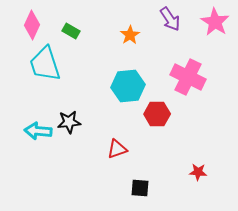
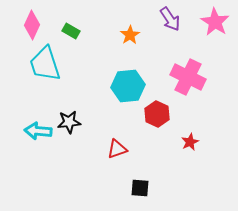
red hexagon: rotated 25 degrees clockwise
red star: moved 8 px left, 30 px up; rotated 30 degrees counterclockwise
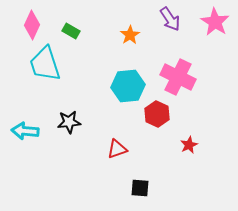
pink cross: moved 10 px left
cyan arrow: moved 13 px left
red star: moved 1 px left, 3 px down
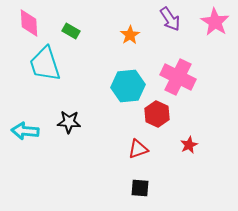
pink diamond: moved 3 px left, 2 px up; rotated 28 degrees counterclockwise
black star: rotated 10 degrees clockwise
red triangle: moved 21 px right
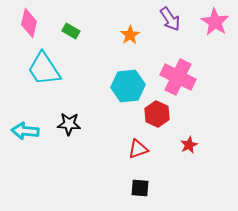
pink diamond: rotated 16 degrees clockwise
cyan trapezoid: moved 1 px left, 5 px down; rotated 15 degrees counterclockwise
black star: moved 2 px down
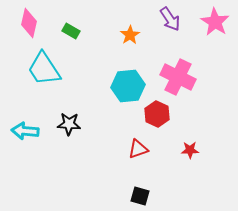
red star: moved 1 px right, 5 px down; rotated 24 degrees clockwise
black square: moved 8 px down; rotated 12 degrees clockwise
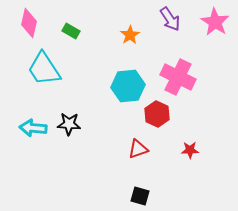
cyan arrow: moved 8 px right, 3 px up
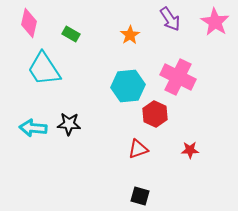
green rectangle: moved 3 px down
red hexagon: moved 2 px left
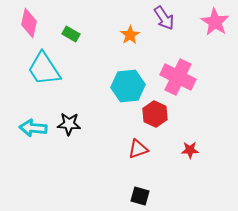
purple arrow: moved 6 px left, 1 px up
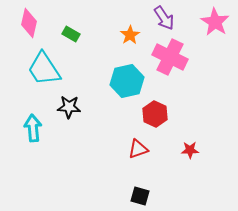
pink cross: moved 8 px left, 20 px up
cyan hexagon: moved 1 px left, 5 px up; rotated 8 degrees counterclockwise
black star: moved 17 px up
cyan arrow: rotated 80 degrees clockwise
